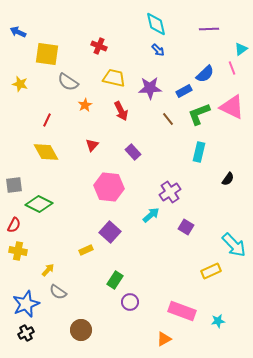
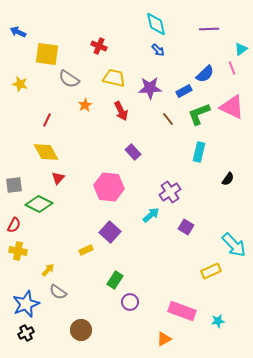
gray semicircle at (68, 82): moved 1 px right, 3 px up
red triangle at (92, 145): moved 34 px left, 33 px down
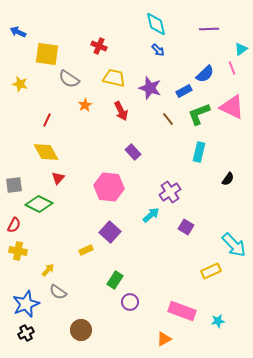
purple star at (150, 88): rotated 20 degrees clockwise
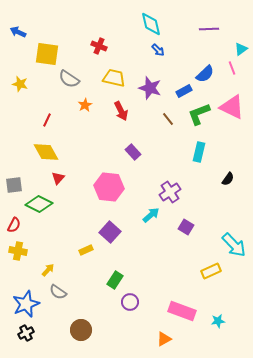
cyan diamond at (156, 24): moved 5 px left
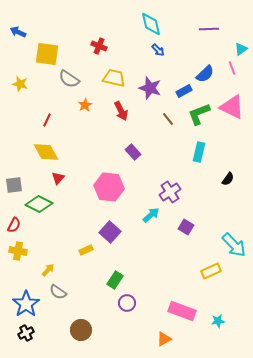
purple circle at (130, 302): moved 3 px left, 1 px down
blue star at (26, 304): rotated 12 degrees counterclockwise
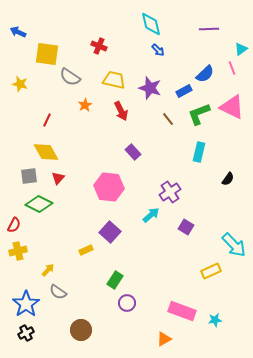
yellow trapezoid at (114, 78): moved 2 px down
gray semicircle at (69, 79): moved 1 px right, 2 px up
gray square at (14, 185): moved 15 px right, 9 px up
yellow cross at (18, 251): rotated 24 degrees counterclockwise
cyan star at (218, 321): moved 3 px left, 1 px up
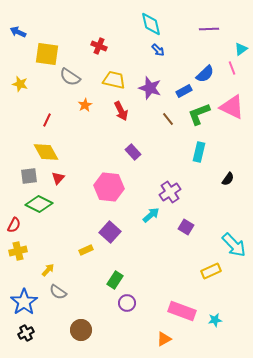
blue star at (26, 304): moved 2 px left, 2 px up
